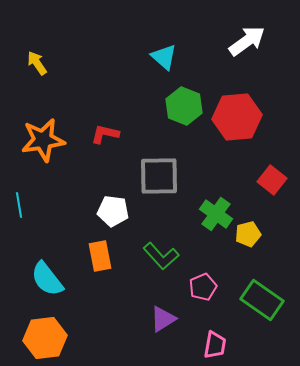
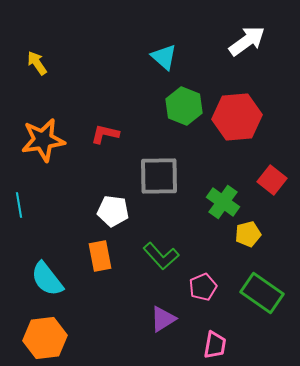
green cross: moved 7 px right, 12 px up
green rectangle: moved 7 px up
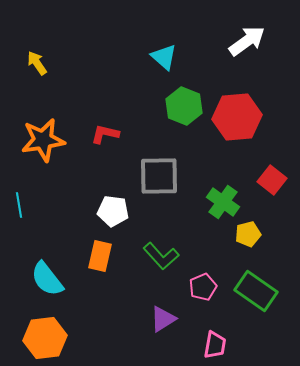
orange rectangle: rotated 24 degrees clockwise
green rectangle: moved 6 px left, 2 px up
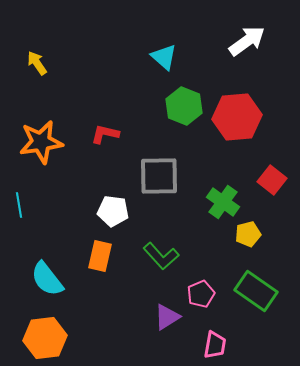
orange star: moved 2 px left, 2 px down
pink pentagon: moved 2 px left, 7 px down
purple triangle: moved 4 px right, 2 px up
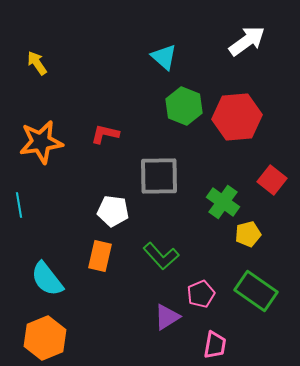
orange hexagon: rotated 15 degrees counterclockwise
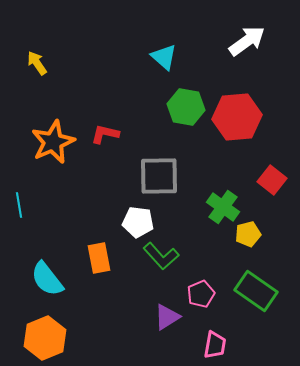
green hexagon: moved 2 px right, 1 px down; rotated 12 degrees counterclockwise
orange star: moved 12 px right; rotated 15 degrees counterclockwise
green cross: moved 5 px down
white pentagon: moved 25 px right, 11 px down
orange rectangle: moved 1 px left, 2 px down; rotated 24 degrees counterclockwise
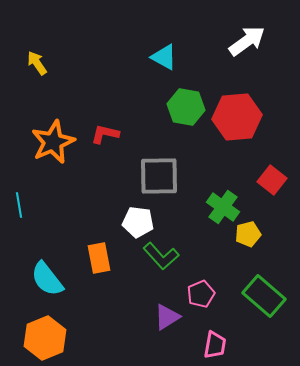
cyan triangle: rotated 12 degrees counterclockwise
green rectangle: moved 8 px right, 5 px down; rotated 6 degrees clockwise
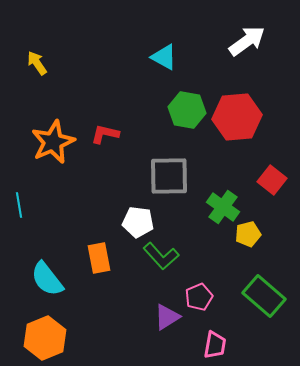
green hexagon: moved 1 px right, 3 px down
gray square: moved 10 px right
pink pentagon: moved 2 px left, 3 px down
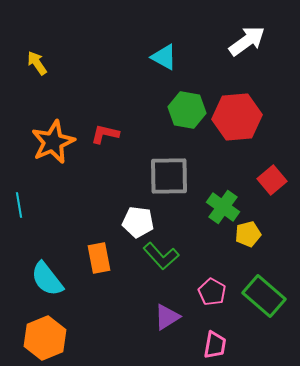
red square: rotated 12 degrees clockwise
pink pentagon: moved 13 px right, 5 px up; rotated 20 degrees counterclockwise
